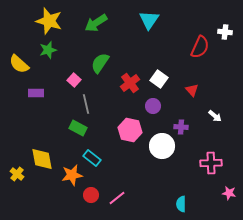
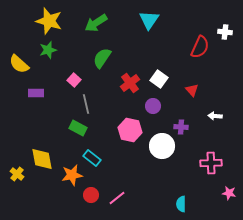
green semicircle: moved 2 px right, 5 px up
white arrow: rotated 144 degrees clockwise
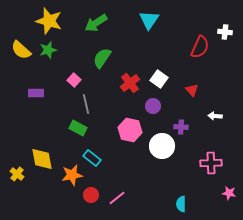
yellow semicircle: moved 2 px right, 14 px up
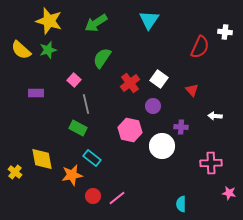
yellow cross: moved 2 px left, 2 px up
red circle: moved 2 px right, 1 px down
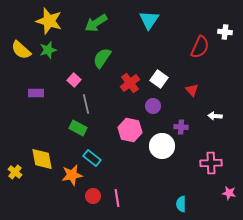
pink line: rotated 60 degrees counterclockwise
